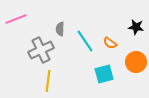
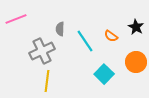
black star: rotated 21 degrees clockwise
orange semicircle: moved 1 px right, 7 px up
gray cross: moved 1 px right, 1 px down
cyan square: rotated 30 degrees counterclockwise
yellow line: moved 1 px left
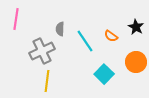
pink line: rotated 60 degrees counterclockwise
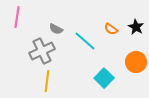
pink line: moved 1 px right, 2 px up
gray semicircle: moved 4 px left; rotated 64 degrees counterclockwise
orange semicircle: moved 7 px up
cyan line: rotated 15 degrees counterclockwise
cyan square: moved 4 px down
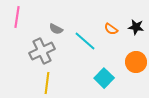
black star: rotated 21 degrees counterclockwise
yellow line: moved 2 px down
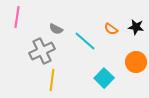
yellow line: moved 5 px right, 3 px up
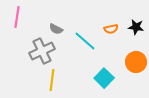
orange semicircle: rotated 48 degrees counterclockwise
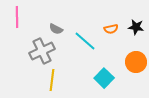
pink line: rotated 10 degrees counterclockwise
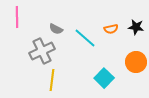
cyan line: moved 3 px up
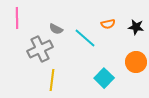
pink line: moved 1 px down
orange semicircle: moved 3 px left, 5 px up
gray cross: moved 2 px left, 2 px up
